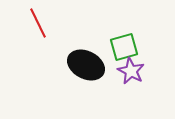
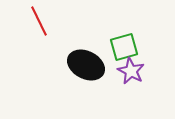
red line: moved 1 px right, 2 px up
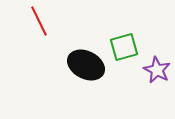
purple star: moved 26 px right, 1 px up
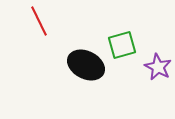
green square: moved 2 px left, 2 px up
purple star: moved 1 px right, 3 px up
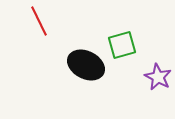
purple star: moved 10 px down
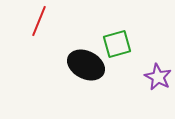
red line: rotated 48 degrees clockwise
green square: moved 5 px left, 1 px up
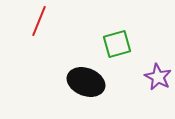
black ellipse: moved 17 px down; rotated 6 degrees counterclockwise
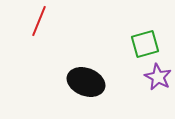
green square: moved 28 px right
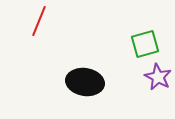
black ellipse: moved 1 px left; rotated 12 degrees counterclockwise
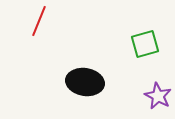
purple star: moved 19 px down
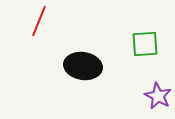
green square: rotated 12 degrees clockwise
black ellipse: moved 2 px left, 16 px up
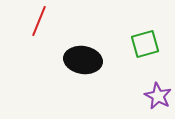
green square: rotated 12 degrees counterclockwise
black ellipse: moved 6 px up
